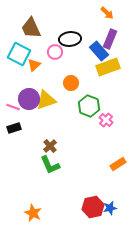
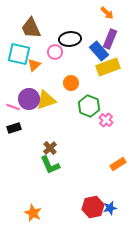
cyan square: rotated 15 degrees counterclockwise
brown cross: moved 2 px down
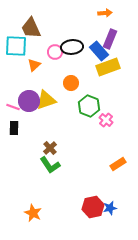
orange arrow: moved 2 px left; rotated 48 degrees counterclockwise
black ellipse: moved 2 px right, 8 px down
cyan square: moved 3 px left, 8 px up; rotated 10 degrees counterclockwise
purple circle: moved 2 px down
black rectangle: rotated 72 degrees counterclockwise
green L-shape: rotated 10 degrees counterclockwise
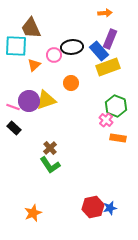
pink circle: moved 1 px left, 3 px down
green hexagon: moved 27 px right
black rectangle: rotated 48 degrees counterclockwise
orange rectangle: moved 26 px up; rotated 42 degrees clockwise
orange star: rotated 24 degrees clockwise
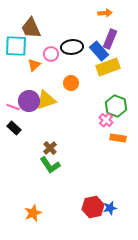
pink circle: moved 3 px left, 1 px up
